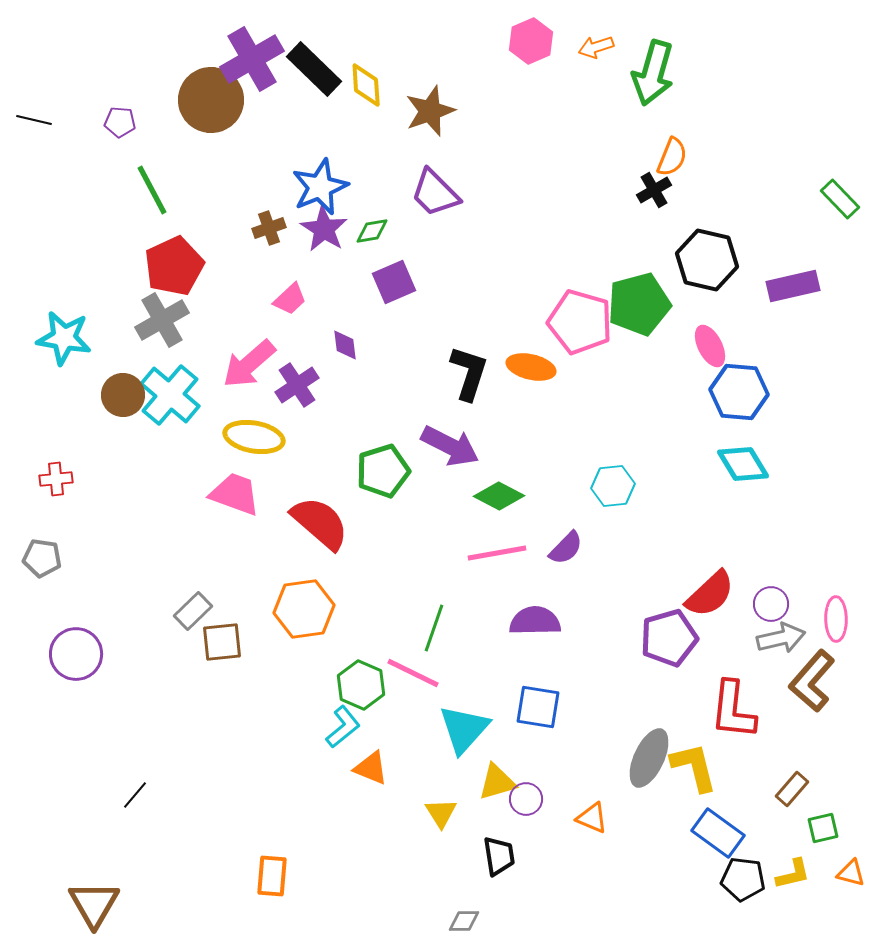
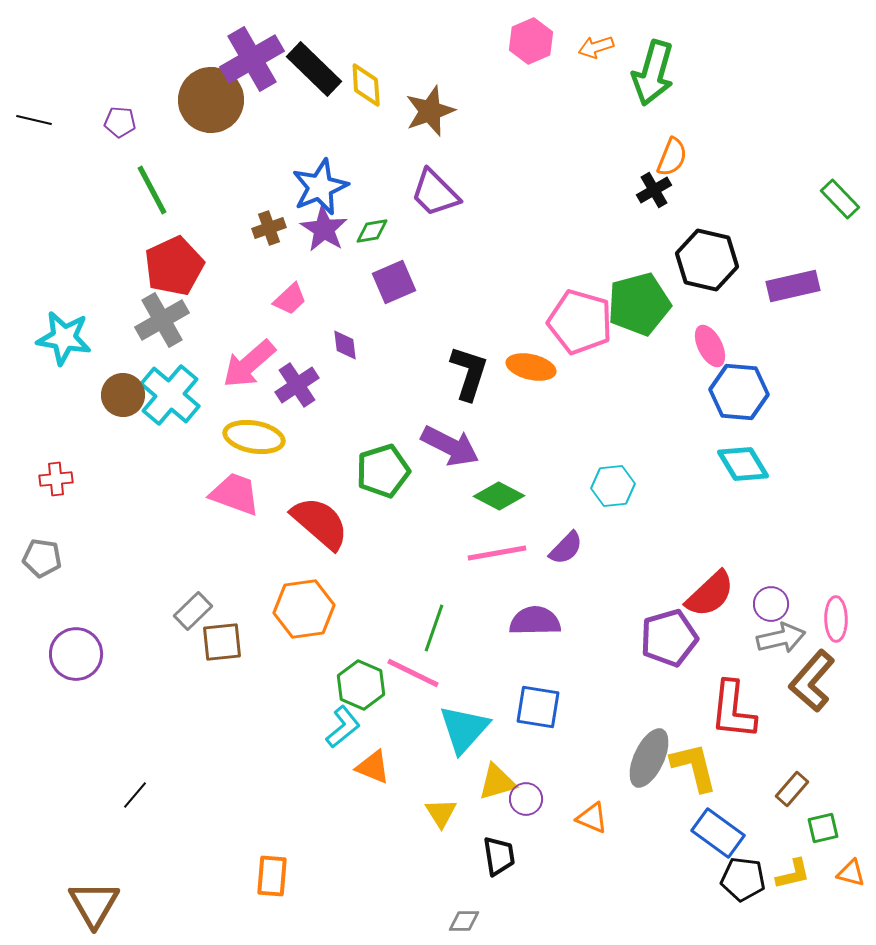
orange triangle at (371, 768): moved 2 px right, 1 px up
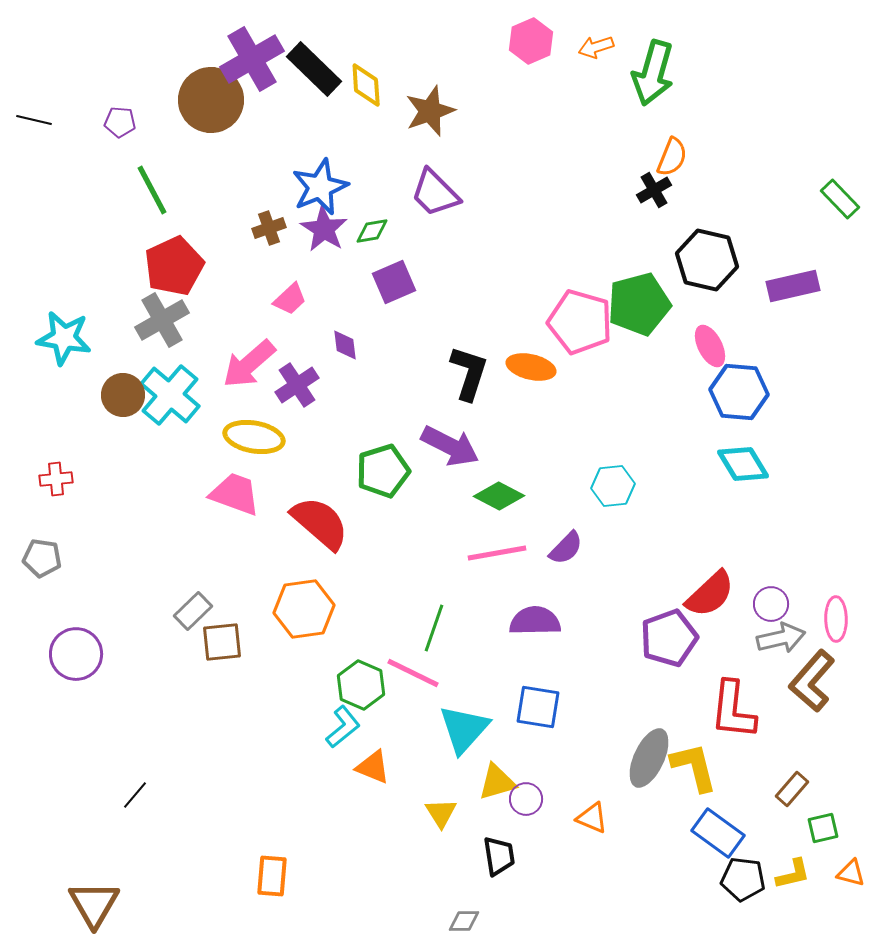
purple pentagon at (669, 638): rotated 4 degrees counterclockwise
